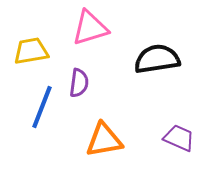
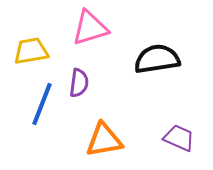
blue line: moved 3 px up
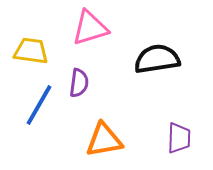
yellow trapezoid: rotated 18 degrees clockwise
blue line: moved 3 px left, 1 px down; rotated 9 degrees clockwise
purple trapezoid: rotated 68 degrees clockwise
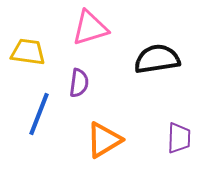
yellow trapezoid: moved 3 px left, 1 px down
blue line: moved 9 px down; rotated 9 degrees counterclockwise
orange triangle: rotated 21 degrees counterclockwise
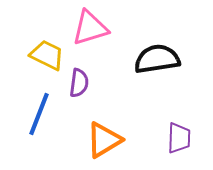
yellow trapezoid: moved 19 px right, 3 px down; rotated 18 degrees clockwise
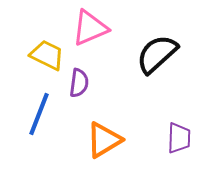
pink triangle: rotated 6 degrees counterclockwise
black semicircle: moved 5 px up; rotated 33 degrees counterclockwise
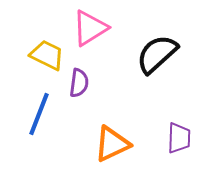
pink triangle: rotated 9 degrees counterclockwise
orange triangle: moved 8 px right, 4 px down; rotated 6 degrees clockwise
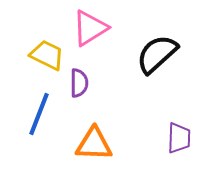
purple semicircle: rotated 8 degrees counterclockwise
orange triangle: moved 18 px left; rotated 27 degrees clockwise
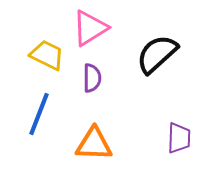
purple semicircle: moved 13 px right, 5 px up
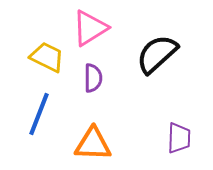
yellow trapezoid: moved 2 px down
purple semicircle: moved 1 px right
orange triangle: moved 1 px left
